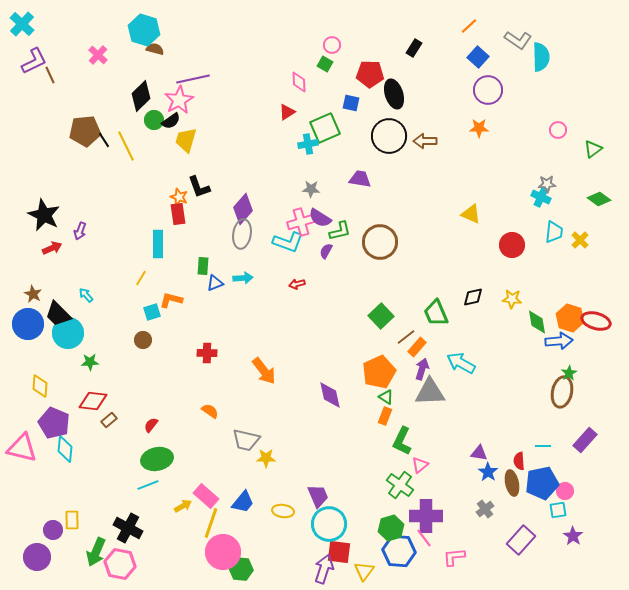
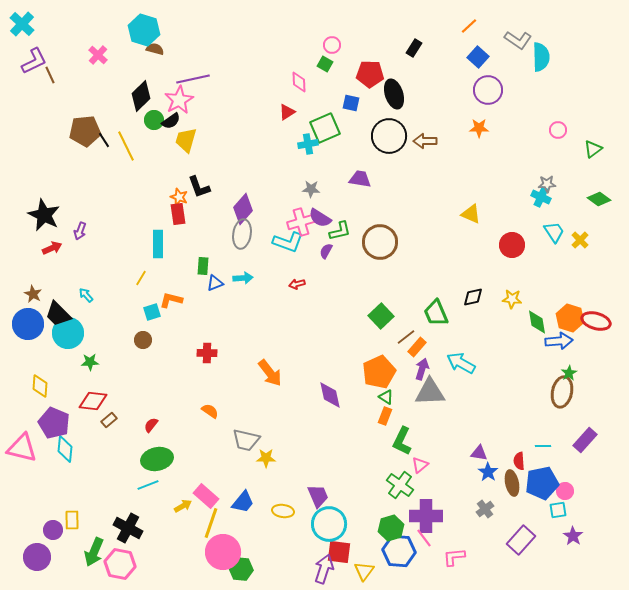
cyan trapezoid at (554, 232): rotated 40 degrees counterclockwise
orange arrow at (264, 371): moved 6 px right, 2 px down
green arrow at (96, 552): moved 2 px left
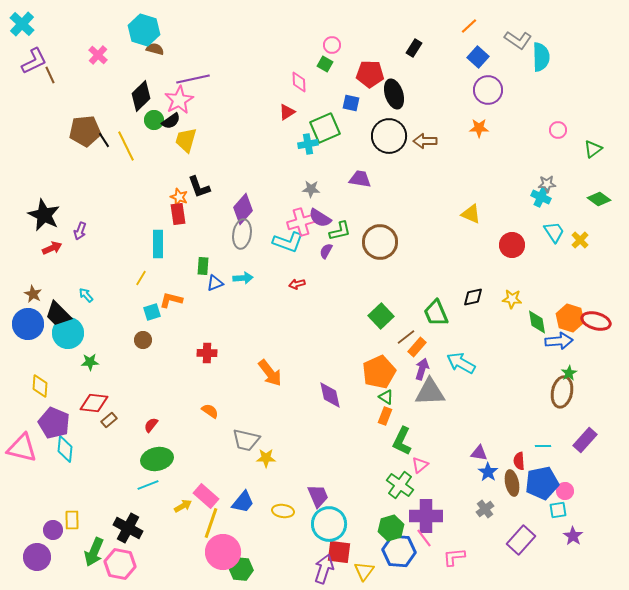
red diamond at (93, 401): moved 1 px right, 2 px down
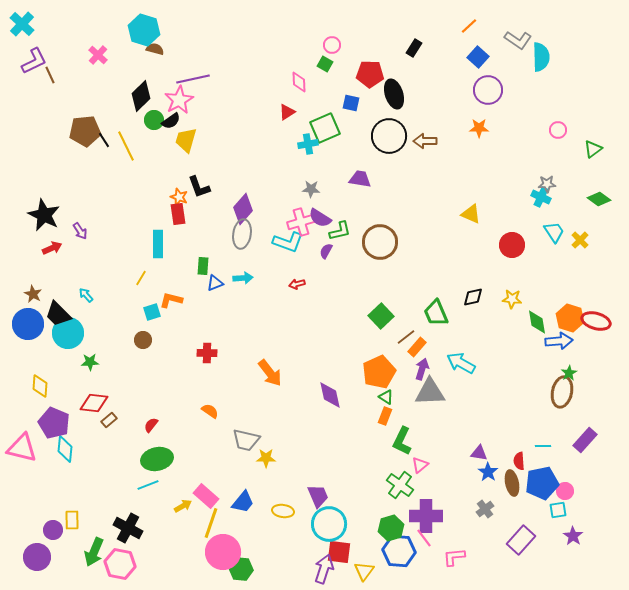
purple arrow at (80, 231): rotated 54 degrees counterclockwise
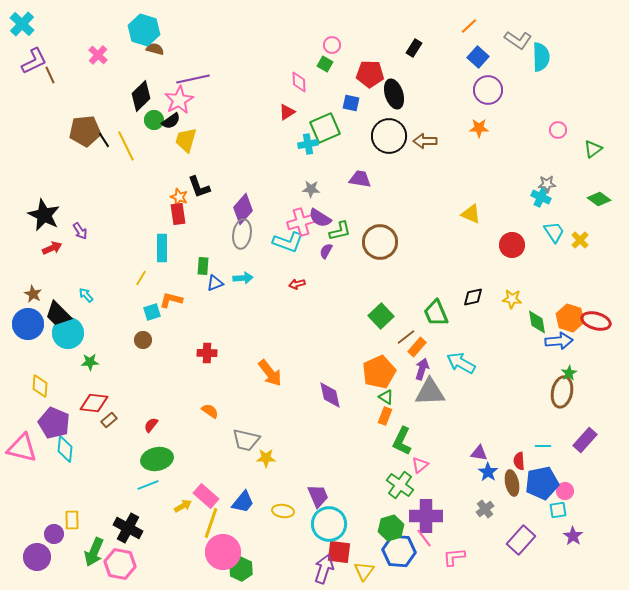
cyan rectangle at (158, 244): moved 4 px right, 4 px down
purple circle at (53, 530): moved 1 px right, 4 px down
green hexagon at (241, 569): rotated 20 degrees clockwise
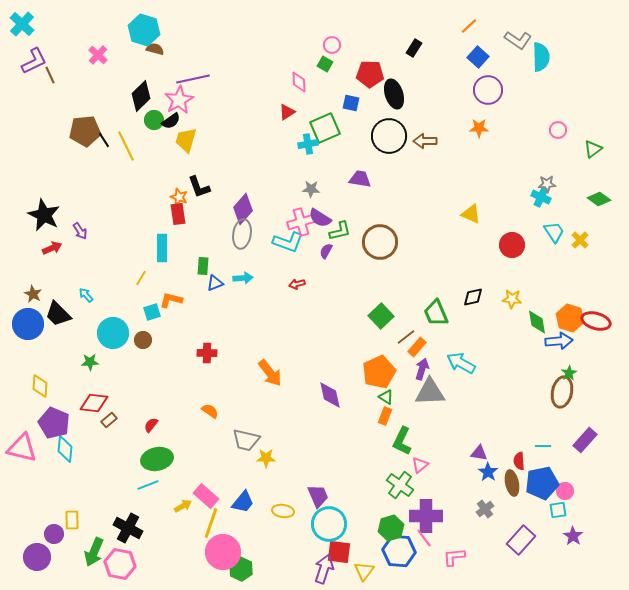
cyan circle at (68, 333): moved 45 px right
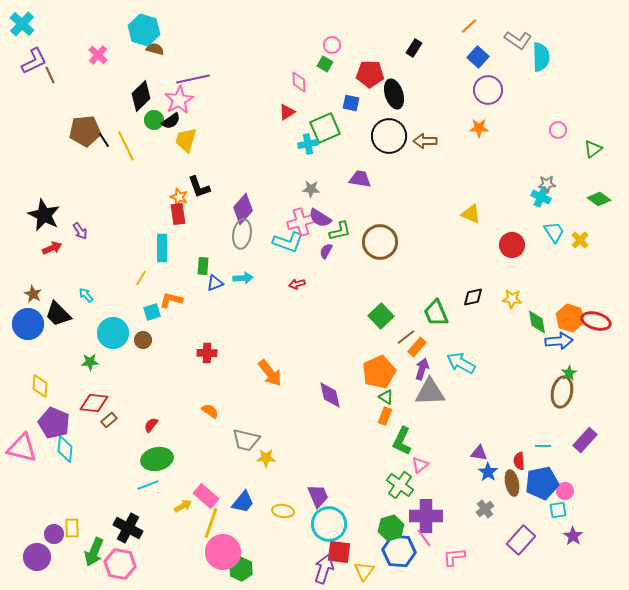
yellow rectangle at (72, 520): moved 8 px down
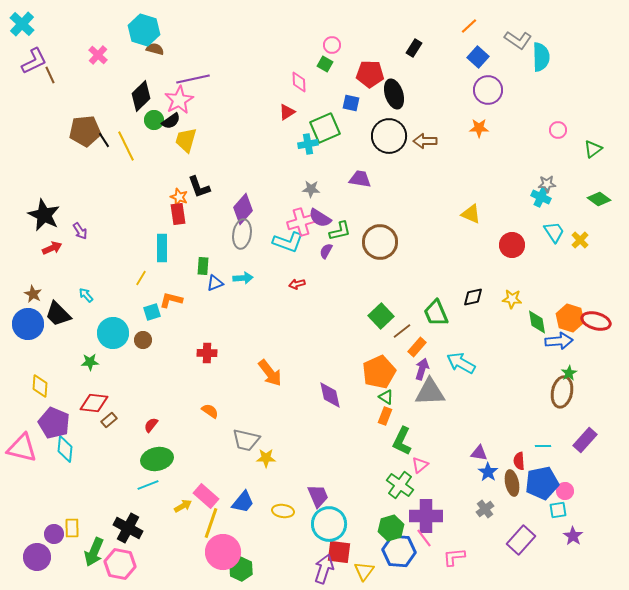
brown line at (406, 337): moved 4 px left, 6 px up
